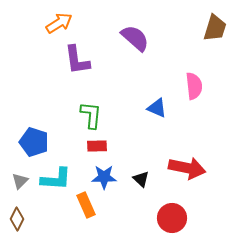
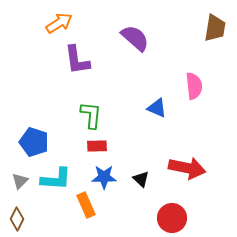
brown trapezoid: rotated 8 degrees counterclockwise
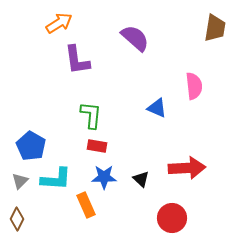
blue pentagon: moved 3 px left, 4 px down; rotated 12 degrees clockwise
red rectangle: rotated 12 degrees clockwise
red arrow: rotated 15 degrees counterclockwise
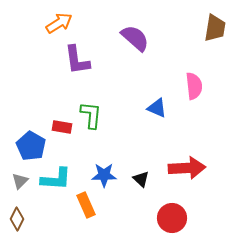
red rectangle: moved 35 px left, 19 px up
blue star: moved 2 px up
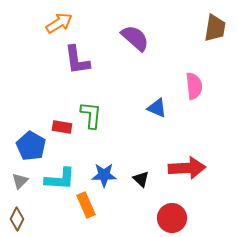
cyan L-shape: moved 4 px right
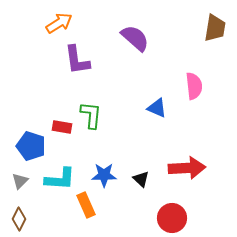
blue pentagon: rotated 12 degrees counterclockwise
brown diamond: moved 2 px right
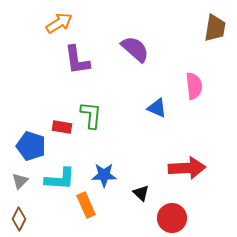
purple semicircle: moved 11 px down
black triangle: moved 14 px down
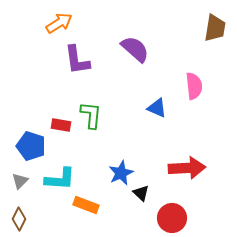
red rectangle: moved 1 px left, 2 px up
blue star: moved 17 px right, 2 px up; rotated 25 degrees counterclockwise
orange rectangle: rotated 45 degrees counterclockwise
